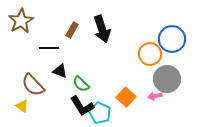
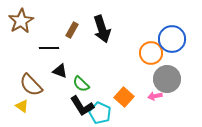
orange circle: moved 1 px right, 1 px up
brown semicircle: moved 2 px left
orange square: moved 2 px left
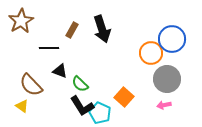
green semicircle: moved 1 px left
pink arrow: moved 9 px right, 9 px down
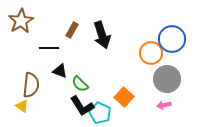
black arrow: moved 6 px down
brown semicircle: rotated 130 degrees counterclockwise
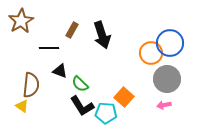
blue circle: moved 2 px left, 4 px down
cyan pentagon: moved 6 px right; rotated 20 degrees counterclockwise
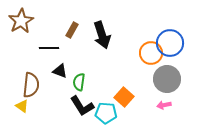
green semicircle: moved 1 px left, 2 px up; rotated 54 degrees clockwise
